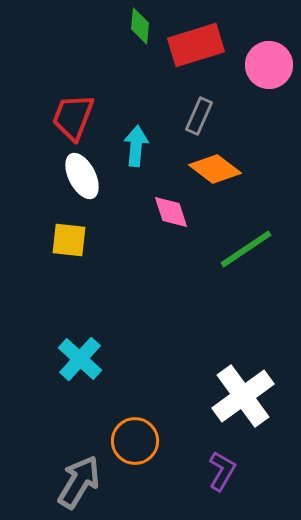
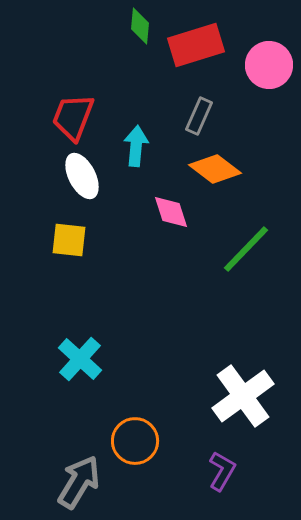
green line: rotated 12 degrees counterclockwise
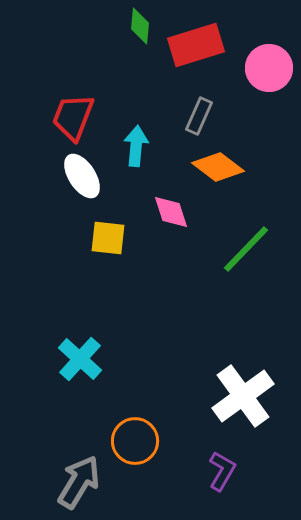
pink circle: moved 3 px down
orange diamond: moved 3 px right, 2 px up
white ellipse: rotated 6 degrees counterclockwise
yellow square: moved 39 px right, 2 px up
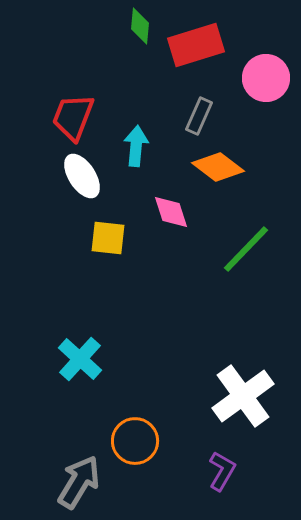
pink circle: moved 3 px left, 10 px down
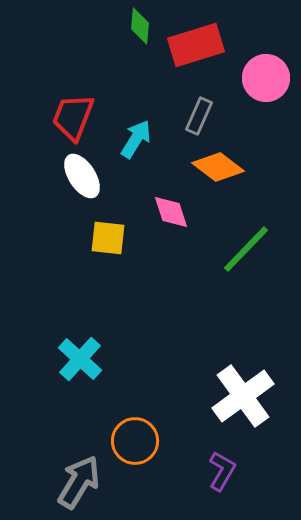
cyan arrow: moved 7 px up; rotated 27 degrees clockwise
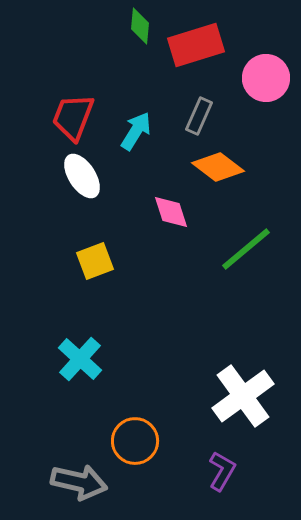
cyan arrow: moved 8 px up
yellow square: moved 13 px left, 23 px down; rotated 27 degrees counterclockwise
green line: rotated 6 degrees clockwise
gray arrow: rotated 72 degrees clockwise
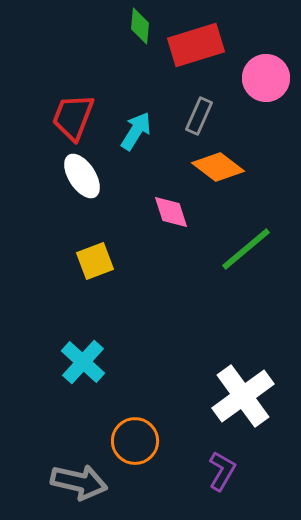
cyan cross: moved 3 px right, 3 px down
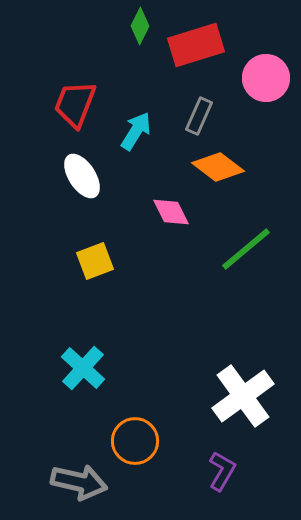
green diamond: rotated 21 degrees clockwise
red trapezoid: moved 2 px right, 13 px up
pink diamond: rotated 9 degrees counterclockwise
cyan cross: moved 6 px down
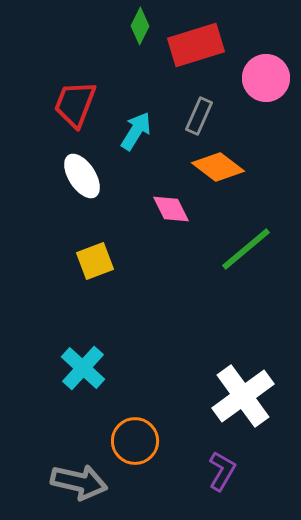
pink diamond: moved 3 px up
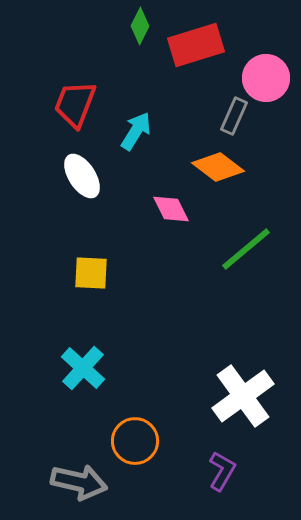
gray rectangle: moved 35 px right
yellow square: moved 4 px left, 12 px down; rotated 24 degrees clockwise
